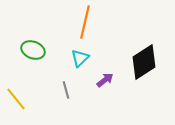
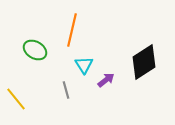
orange line: moved 13 px left, 8 px down
green ellipse: moved 2 px right; rotated 10 degrees clockwise
cyan triangle: moved 4 px right, 7 px down; rotated 18 degrees counterclockwise
purple arrow: moved 1 px right
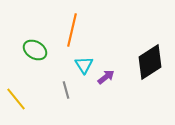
black diamond: moved 6 px right
purple arrow: moved 3 px up
